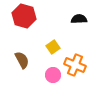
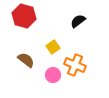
black semicircle: moved 1 px left, 2 px down; rotated 35 degrees counterclockwise
brown semicircle: moved 4 px right; rotated 24 degrees counterclockwise
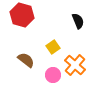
red hexagon: moved 2 px left, 1 px up
black semicircle: rotated 105 degrees clockwise
orange cross: rotated 20 degrees clockwise
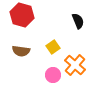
brown semicircle: moved 5 px left, 9 px up; rotated 150 degrees clockwise
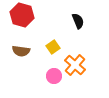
pink circle: moved 1 px right, 1 px down
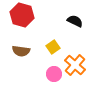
black semicircle: moved 3 px left; rotated 42 degrees counterclockwise
pink circle: moved 2 px up
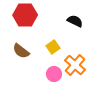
red hexagon: moved 3 px right; rotated 15 degrees counterclockwise
brown semicircle: rotated 30 degrees clockwise
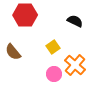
brown semicircle: moved 8 px left, 1 px down; rotated 12 degrees clockwise
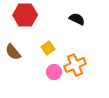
black semicircle: moved 2 px right, 2 px up
yellow square: moved 5 px left, 1 px down
orange cross: rotated 25 degrees clockwise
pink circle: moved 2 px up
